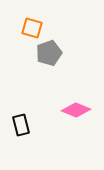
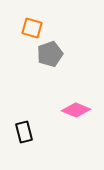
gray pentagon: moved 1 px right, 1 px down
black rectangle: moved 3 px right, 7 px down
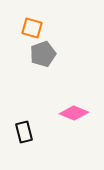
gray pentagon: moved 7 px left
pink diamond: moved 2 px left, 3 px down
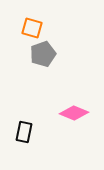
black rectangle: rotated 25 degrees clockwise
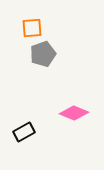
orange square: rotated 20 degrees counterclockwise
black rectangle: rotated 50 degrees clockwise
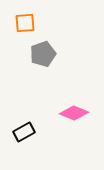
orange square: moved 7 px left, 5 px up
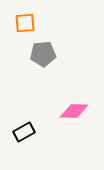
gray pentagon: rotated 15 degrees clockwise
pink diamond: moved 2 px up; rotated 20 degrees counterclockwise
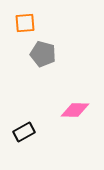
gray pentagon: rotated 20 degrees clockwise
pink diamond: moved 1 px right, 1 px up
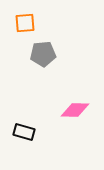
gray pentagon: rotated 20 degrees counterclockwise
black rectangle: rotated 45 degrees clockwise
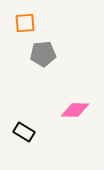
black rectangle: rotated 15 degrees clockwise
